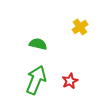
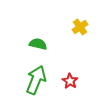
red star: rotated 14 degrees counterclockwise
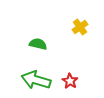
green arrow: rotated 96 degrees counterclockwise
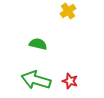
yellow cross: moved 12 px left, 16 px up
red star: rotated 14 degrees counterclockwise
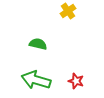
red star: moved 6 px right
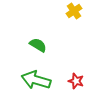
yellow cross: moved 6 px right
green semicircle: moved 1 px down; rotated 18 degrees clockwise
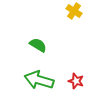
yellow cross: rotated 21 degrees counterclockwise
green arrow: moved 3 px right
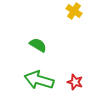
red star: moved 1 px left, 1 px down
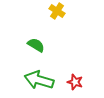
yellow cross: moved 17 px left
green semicircle: moved 2 px left
